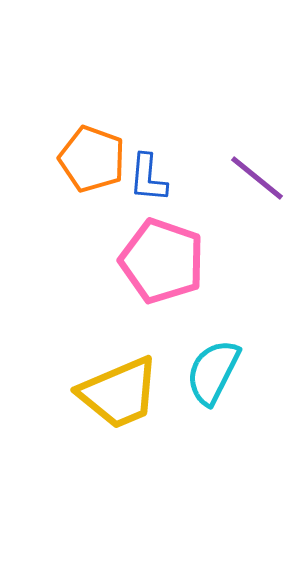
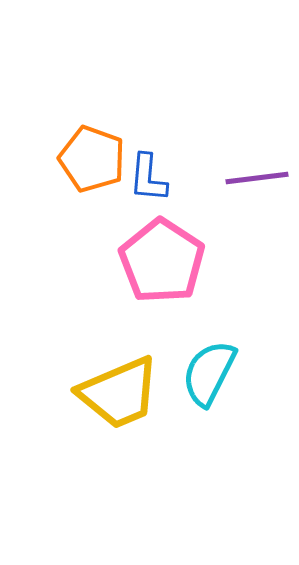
purple line: rotated 46 degrees counterclockwise
pink pentagon: rotated 14 degrees clockwise
cyan semicircle: moved 4 px left, 1 px down
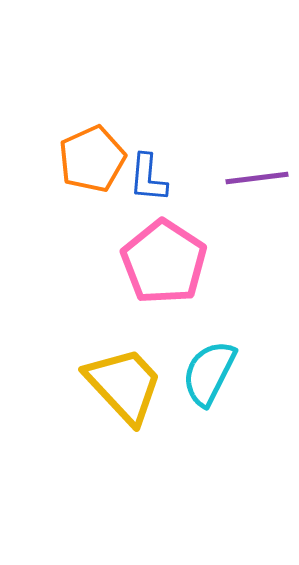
orange pentagon: rotated 28 degrees clockwise
pink pentagon: moved 2 px right, 1 px down
yellow trapezoid: moved 5 px right, 8 px up; rotated 110 degrees counterclockwise
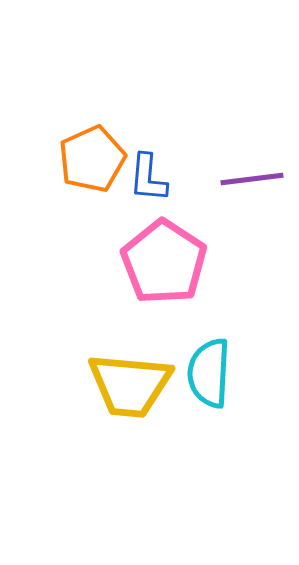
purple line: moved 5 px left, 1 px down
cyan semicircle: rotated 24 degrees counterclockwise
yellow trapezoid: moved 6 px right; rotated 138 degrees clockwise
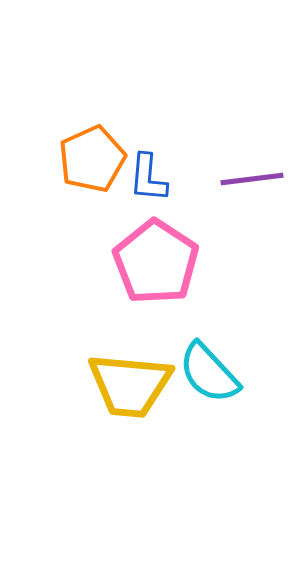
pink pentagon: moved 8 px left
cyan semicircle: rotated 46 degrees counterclockwise
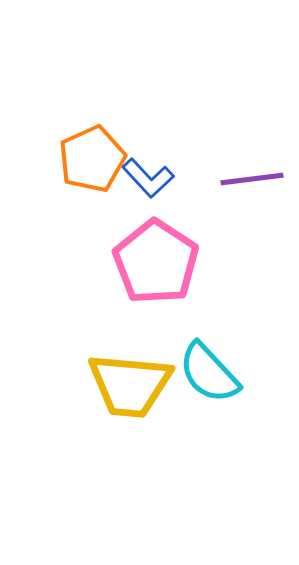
blue L-shape: rotated 48 degrees counterclockwise
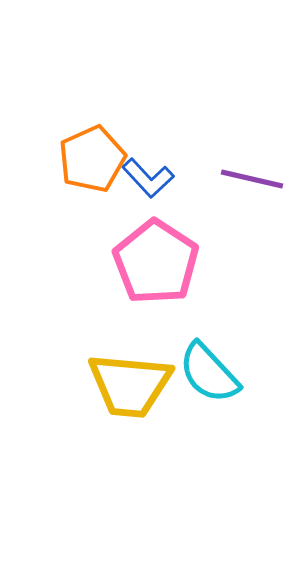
purple line: rotated 20 degrees clockwise
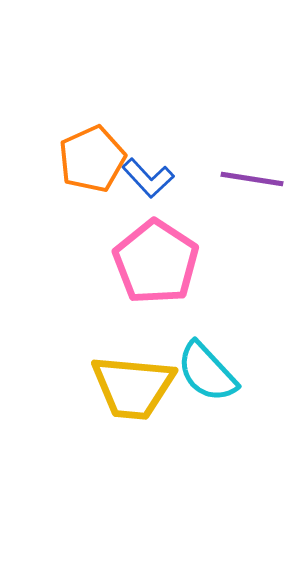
purple line: rotated 4 degrees counterclockwise
cyan semicircle: moved 2 px left, 1 px up
yellow trapezoid: moved 3 px right, 2 px down
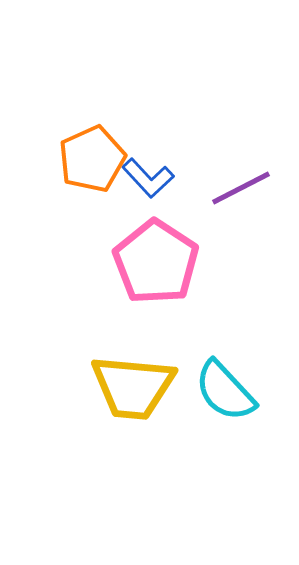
purple line: moved 11 px left, 9 px down; rotated 36 degrees counterclockwise
cyan semicircle: moved 18 px right, 19 px down
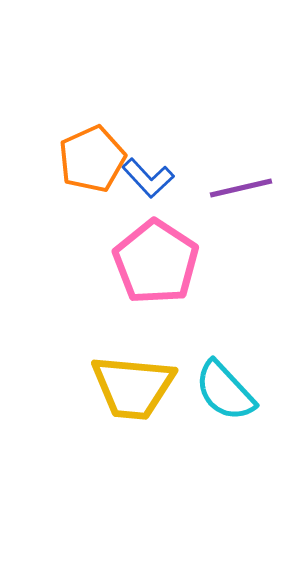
purple line: rotated 14 degrees clockwise
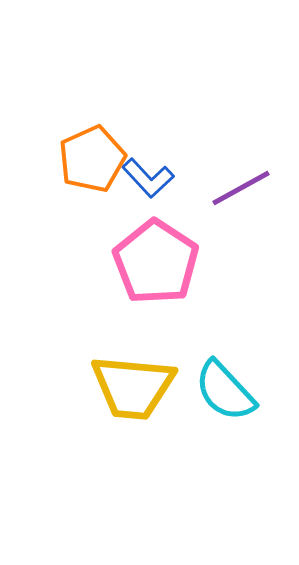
purple line: rotated 16 degrees counterclockwise
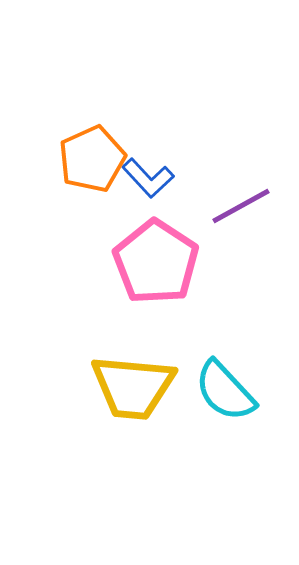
purple line: moved 18 px down
